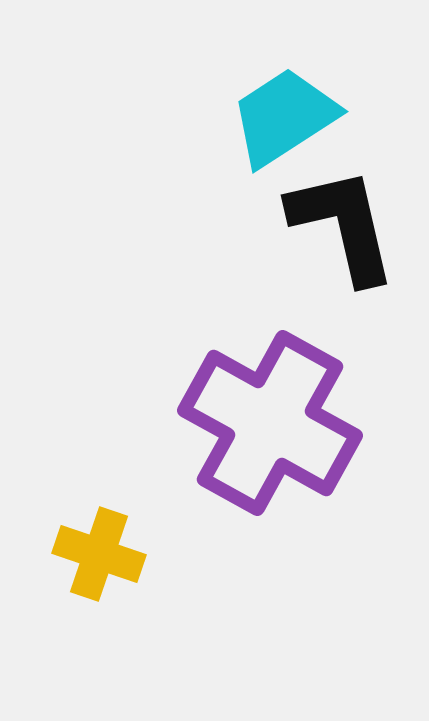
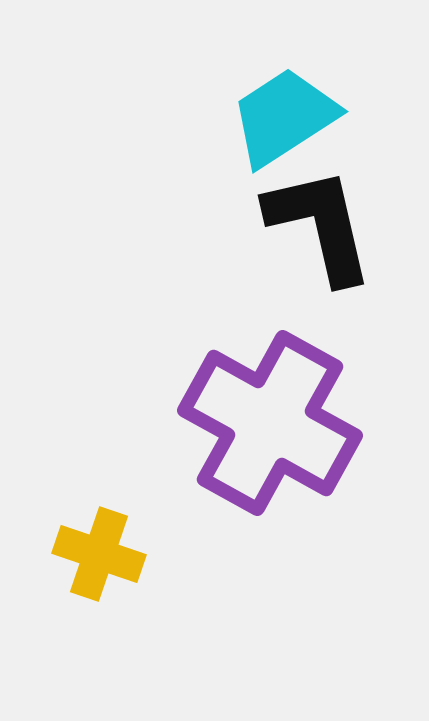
black L-shape: moved 23 px left
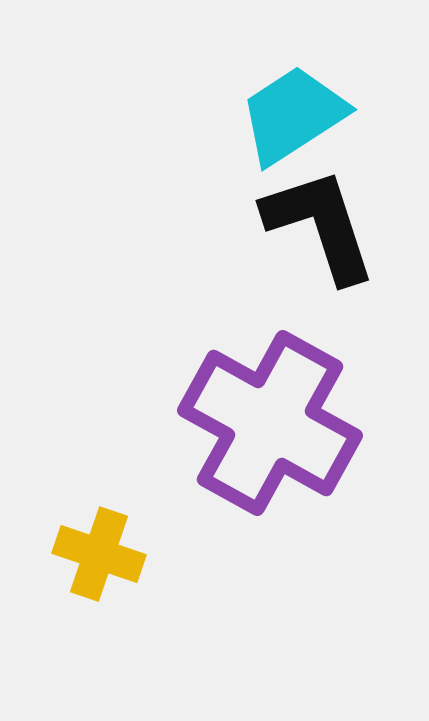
cyan trapezoid: moved 9 px right, 2 px up
black L-shape: rotated 5 degrees counterclockwise
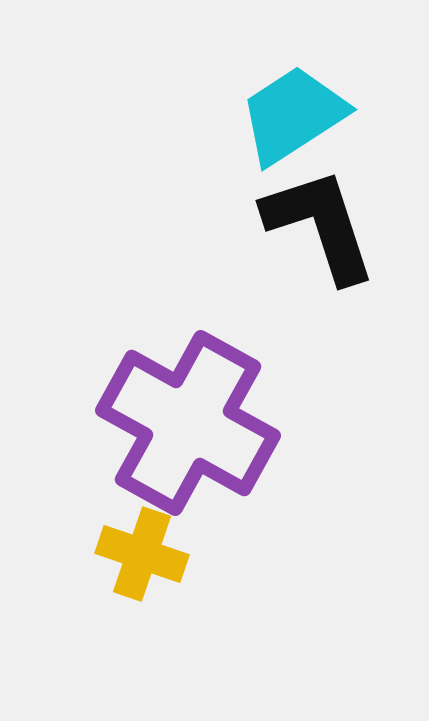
purple cross: moved 82 px left
yellow cross: moved 43 px right
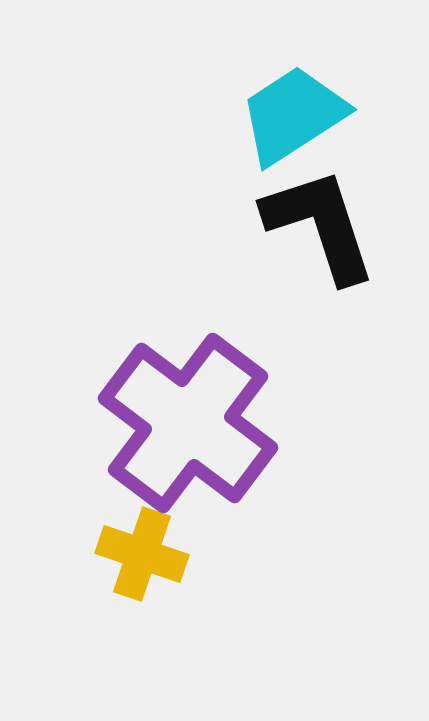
purple cross: rotated 8 degrees clockwise
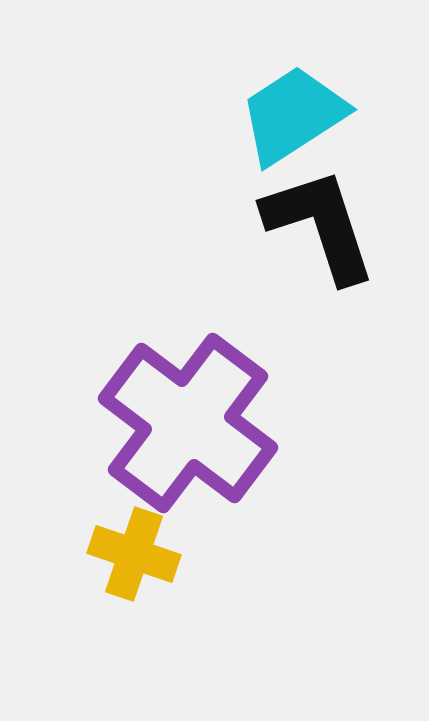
yellow cross: moved 8 px left
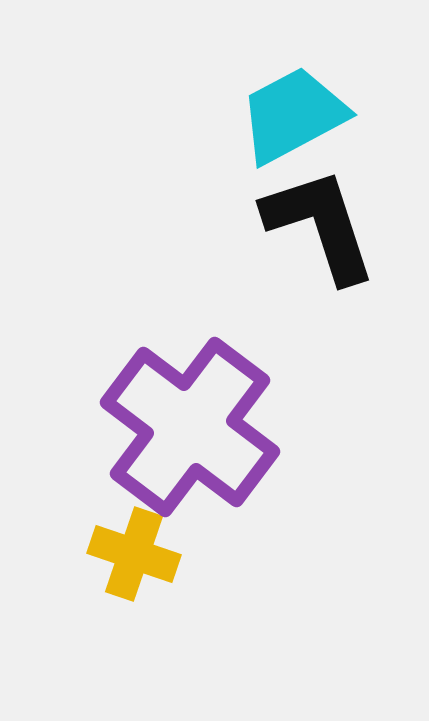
cyan trapezoid: rotated 5 degrees clockwise
purple cross: moved 2 px right, 4 px down
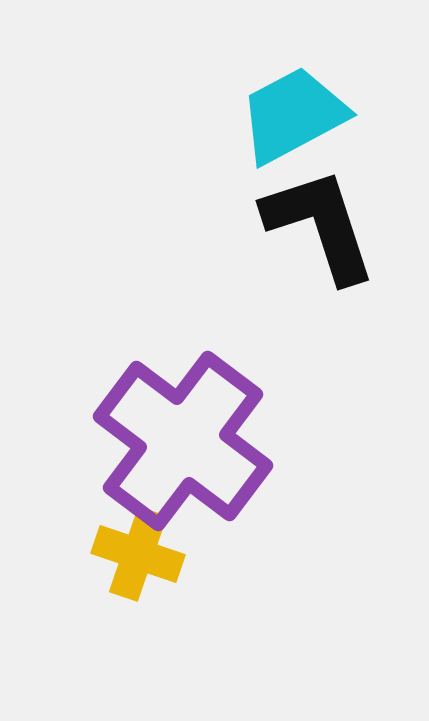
purple cross: moved 7 px left, 14 px down
yellow cross: moved 4 px right
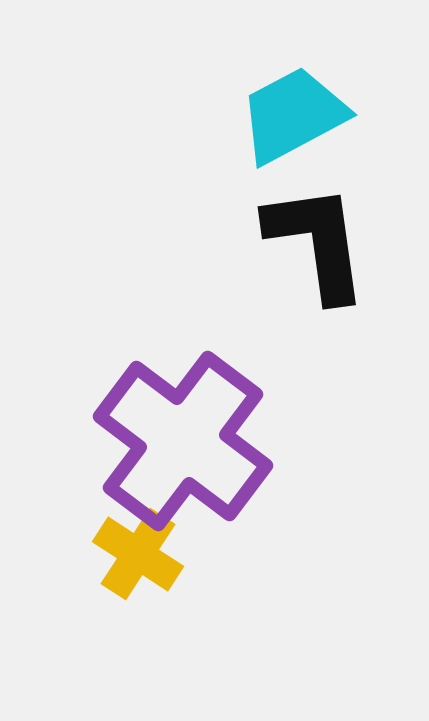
black L-shape: moved 3 px left, 17 px down; rotated 10 degrees clockwise
yellow cross: rotated 14 degrees clockwise
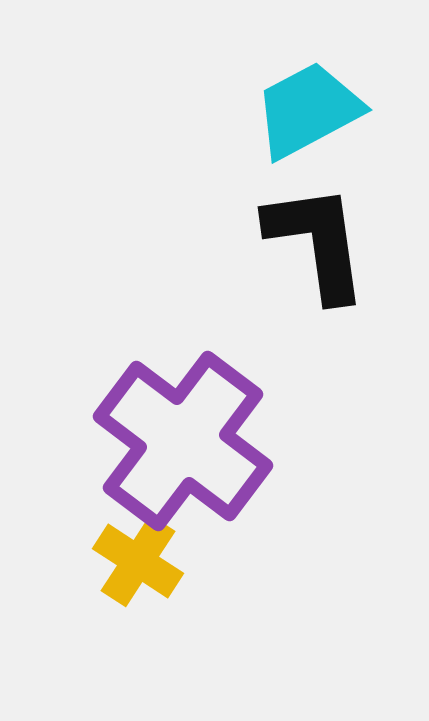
cyan trapezoid: moved 15 px right, 5 px up
yellow cross: moved 7 px down
